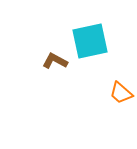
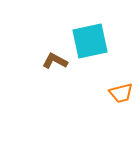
orange trapezoid: rotated 55 degrees counterclockwise
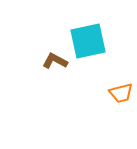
cyan square: moved 2 px left
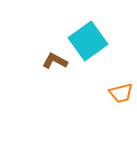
cyan square: rotated 24 degrees counterclockwise
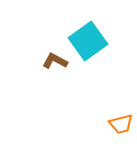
orange trapezoid: moved 31 px down
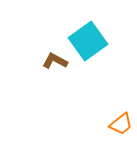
orange trapezoid: rotated 25 degrees counterclockwise
